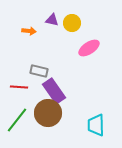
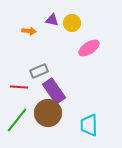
gray rectangle: rotated 36 degrees counterclockwise
cyan trapezoid: moved 7 px left
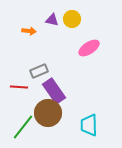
yellow circle: moved 4 px up
green line: moved 6 px right, 7 px down
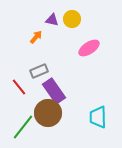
orange arrow: moved 7 px right, 6 px down; rotated 56 degrees counterclockwise
red line: rotated 48 degrees clockwise
cyan trapezoid: moved 9 px right, 8 px up
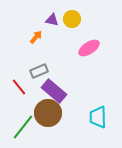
purple rectangle: rotated 15 degrees counterclockwise
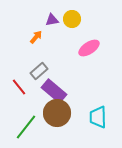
purple triangle: rotated 24 degrees counterclockwise
gray rectangle: rotated 18 degrees counterclockwise
brown circle: moved 9 px right
green line: moved 3 px right
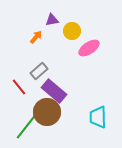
yellow circle: moved 12 px down
brown circle: moved 10 px left, 1 px up
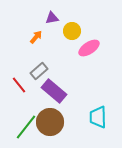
purple triangle: moved 2 px up
red line: moved 2 px up
brown circle: moved 3 px right, 10 px down
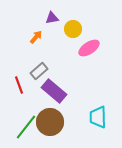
yellow circle: moved 1 px right, 2 px up
red line: rotated 18 degrees clockwise
